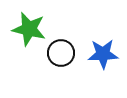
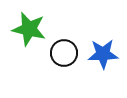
black circle: moved 3 px right
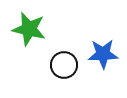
black circle: moved 12 px down
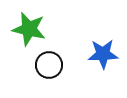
black circle: moved 15 px left
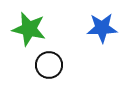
blue star: moved 1 px left, 26 px up
